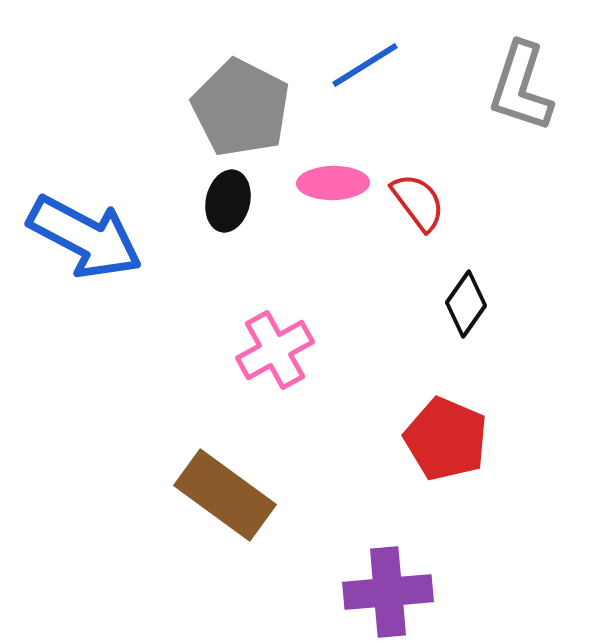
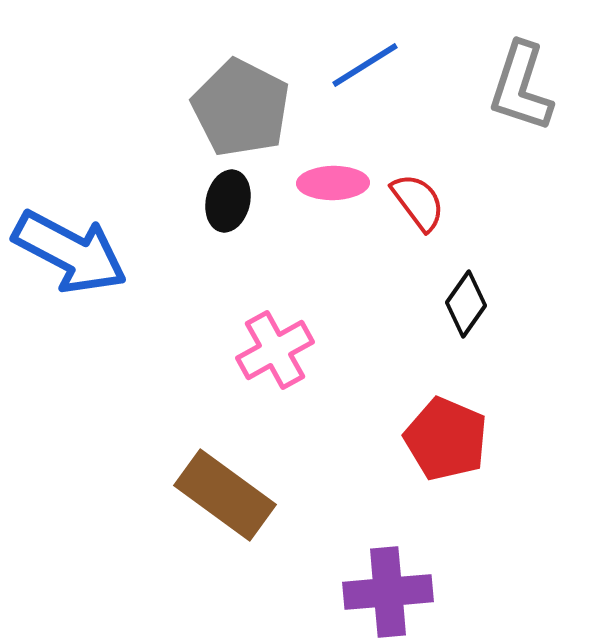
blue arrow: moved 15 px left, 15 px down
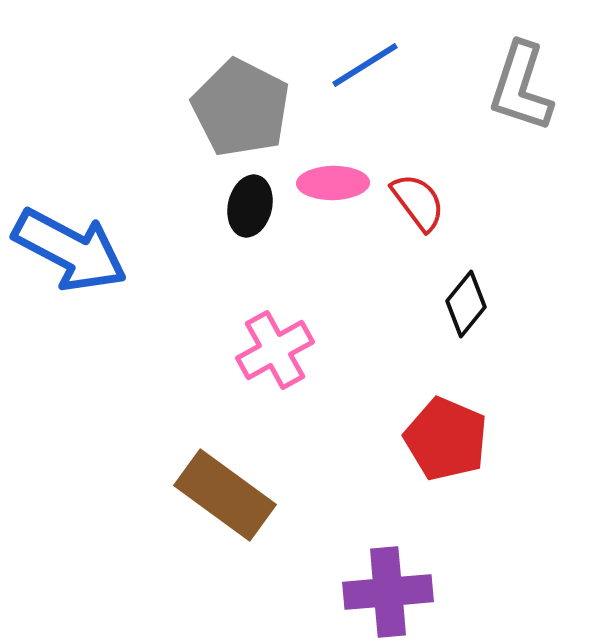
black ellipse: moved 22 px right, 5 px down
blue arrow: moved 2 px up
black diamond: rotated 4 degrees clockwise
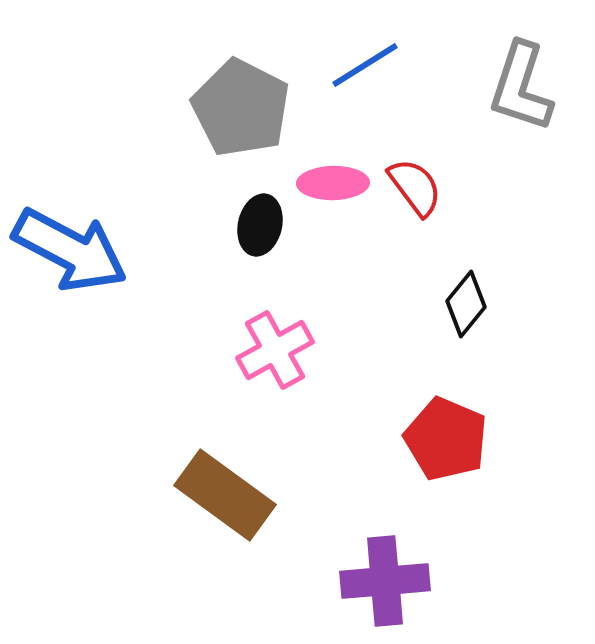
red semicircle: moved 3 px left, 15 px up
black ellipse: moved 10 px right, 19 px down
purple cross: moved 3 px left, 11 px up
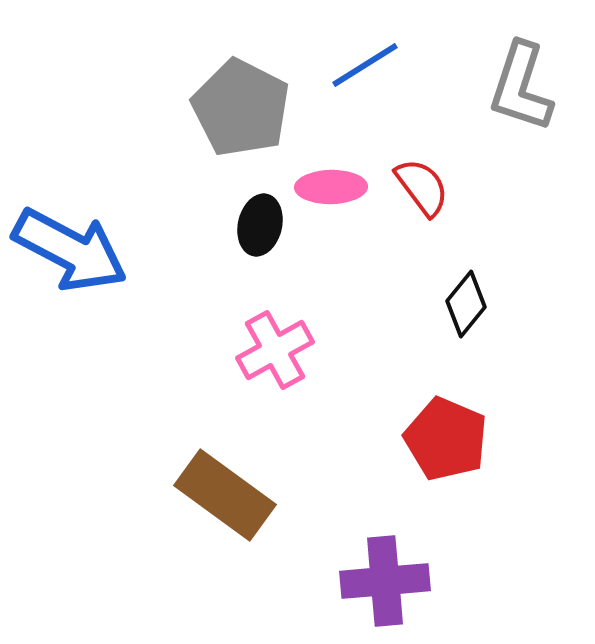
pink ellipse: moved 2 px left, 4 px down
red semicircle: moved 7 px right
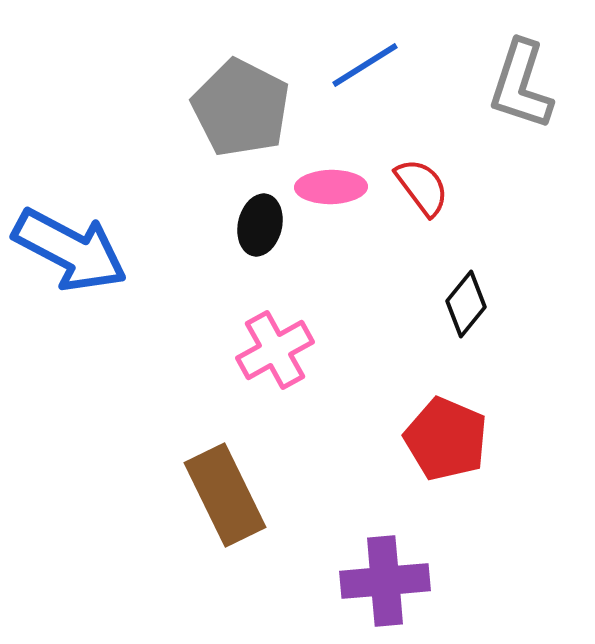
gray L-shape: moved 2 px up
brown rectangle: rotated 28 degrees clockwise
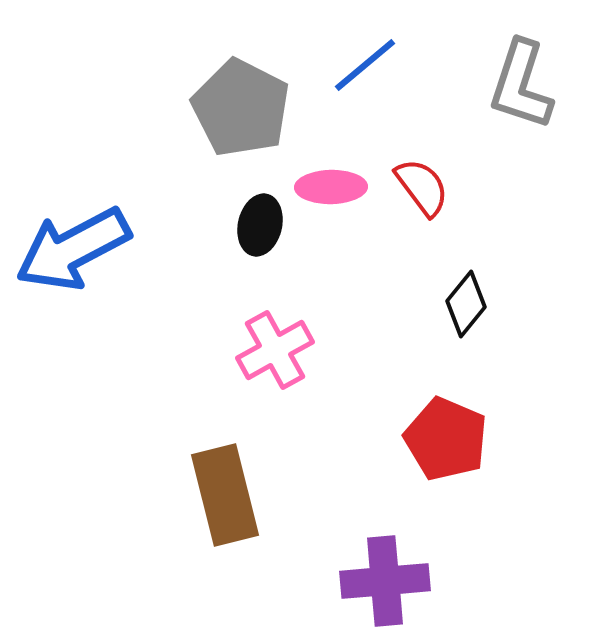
blue line: rotated 8 degrees counterclockwise
blue arrow: moved 3 px right, 1 px up; rotated 124 degrees clockwise
brown rectangle: rotated 12 degrees clockwise
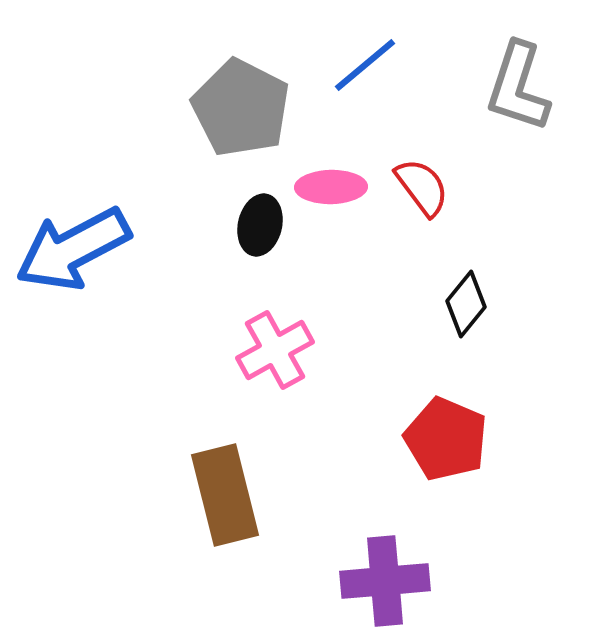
gray L-shape: moved 3 px left, 2 px down
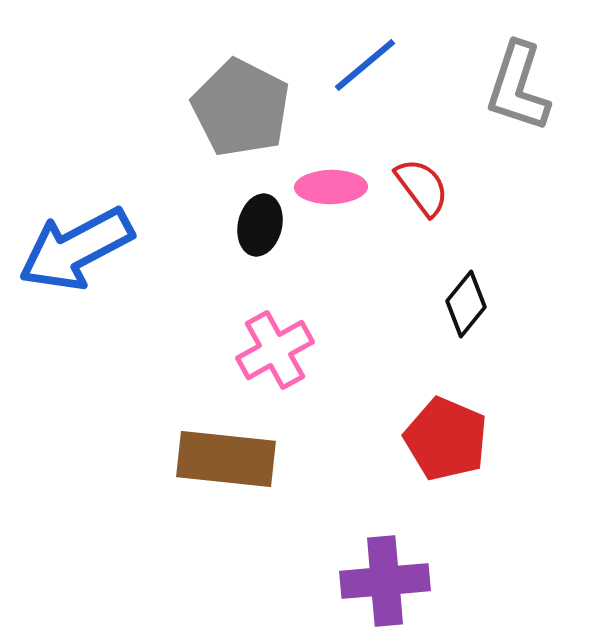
blue arrow: moved 3 px right
brown rectangle: moved 1 px right, 36 px up; rotated 70 degrees counterclockwise
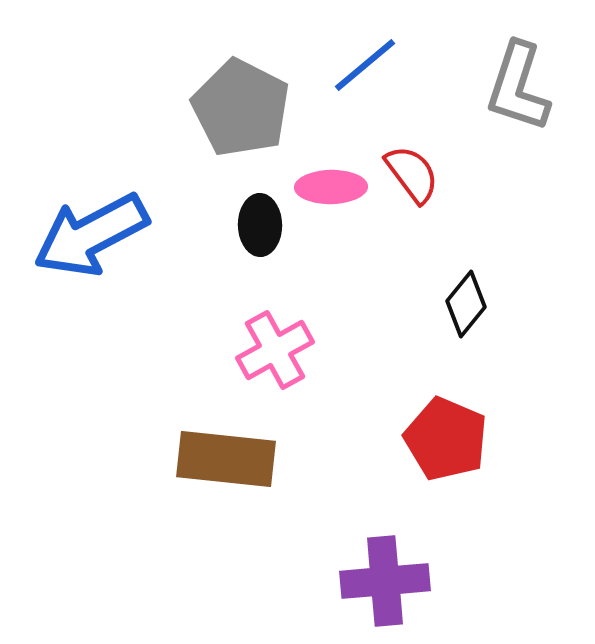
red semicircle: moved 10 px left, 13 px up
black ellipse: rotated 14 degrees counterclockwise
blue arrow: moved 15 px right, 14 px up
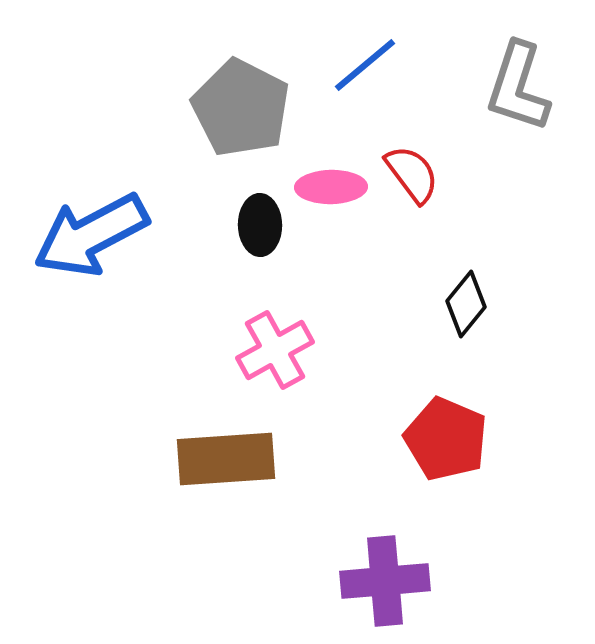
brown rectangle: rotated 10 degrees counterclockwise
